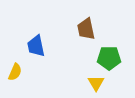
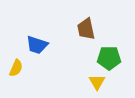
blue trapezoid: moved 1 px right, 1 px up; rotated 60 degrees counterclockwise
yellow semicircle: moved 1 px right, 4 px up
yellow triangle: moved 1 px right, 1 px up
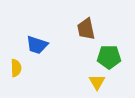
green pentagon: moved 1 px up
yellow semicircle: rotated 24 degrees counterclockwise
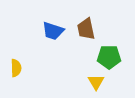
blue trapezoid: moved 16 px right, 14 px up
yellow triangle: moved 1 px left
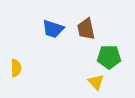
blue trapezoid: moved 2 px up
yellow triangle: rotated 12 degrees counterclockwise
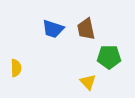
yellow triangle: moved 8 px left
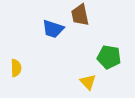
brown trapezoid: moved 6 px left, 14 px up
green pentagon: rotated 10 degrees clockwise
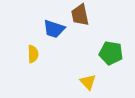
blue trapezoid: moved 1 px right
green pentagon: moved 2 px right, 4 px up
yellow semicircle: moved 17 px right, 14 px up
